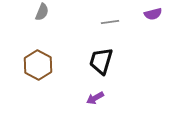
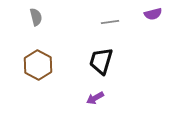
gray semicircle: moved 6 px left, 5 px down; rotated 36 degrees counterclockwise
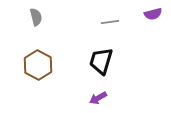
purple arrow: moved 3 px right
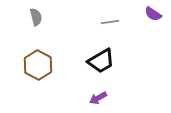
purple semicircle: rotated 48 degrees clockwise
black trapezoid: rotated 136 degrees counterclockwise
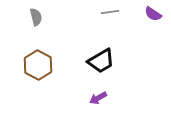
gray line: moved 10 px up
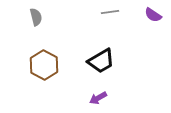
purple semicircle: moved 1 px down
brown hexagon: moved 6 px right
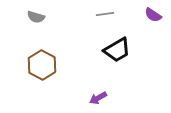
gray line: moved 5 px left, 2 px down
gray semicircle: rotated 120 degrees clockwise
black trapezoid: moved 16 px right, 11 px up
brown hexagon: moved 2 px left
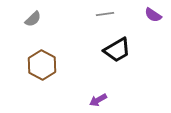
gray semicircle: moved 3 px left, 2 px down; rotated 60 degrees counterclockwise
purple arrow: moved 2 px down
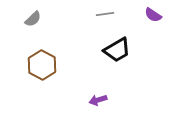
purple arrow: rotated 12 degrees clockwise
